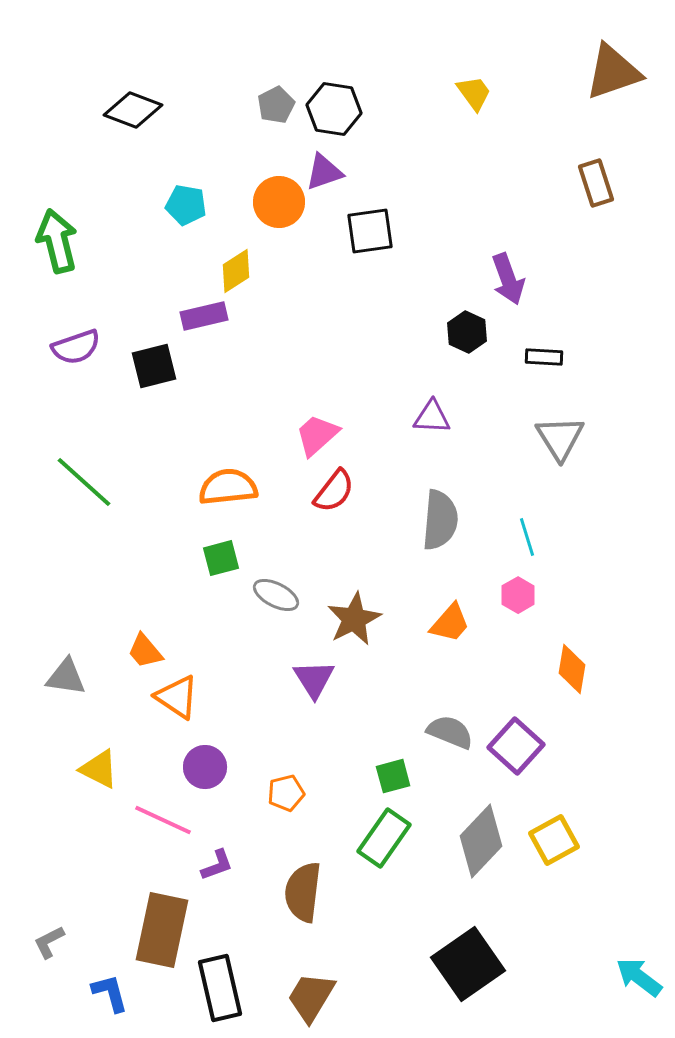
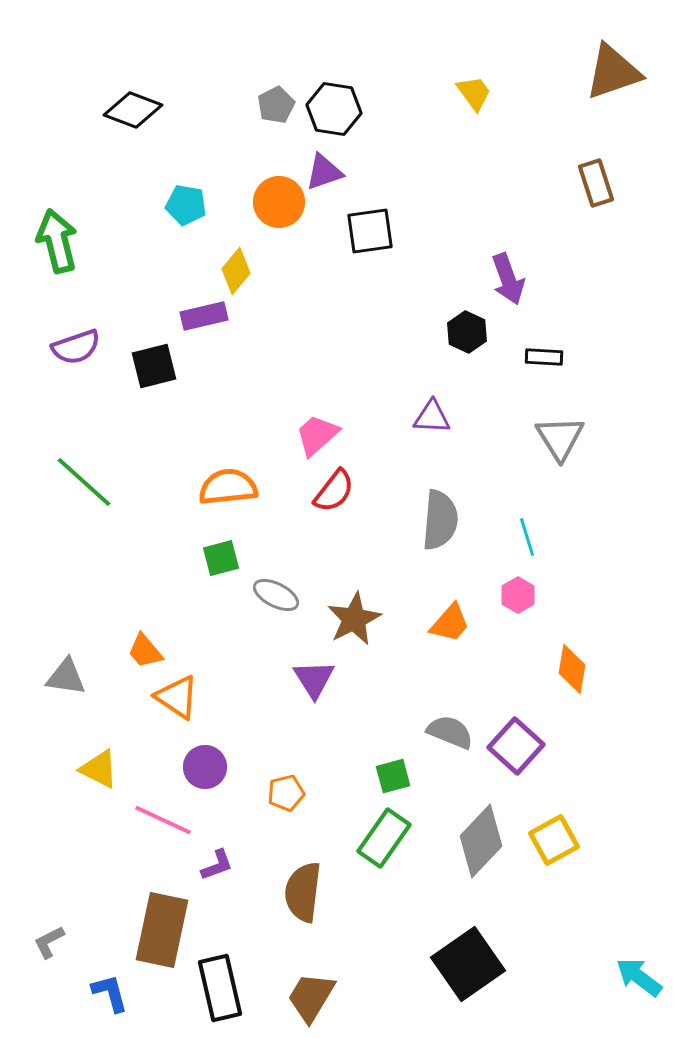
yellow diamond at (236, 271): rotated 18 degrees counterclockwise
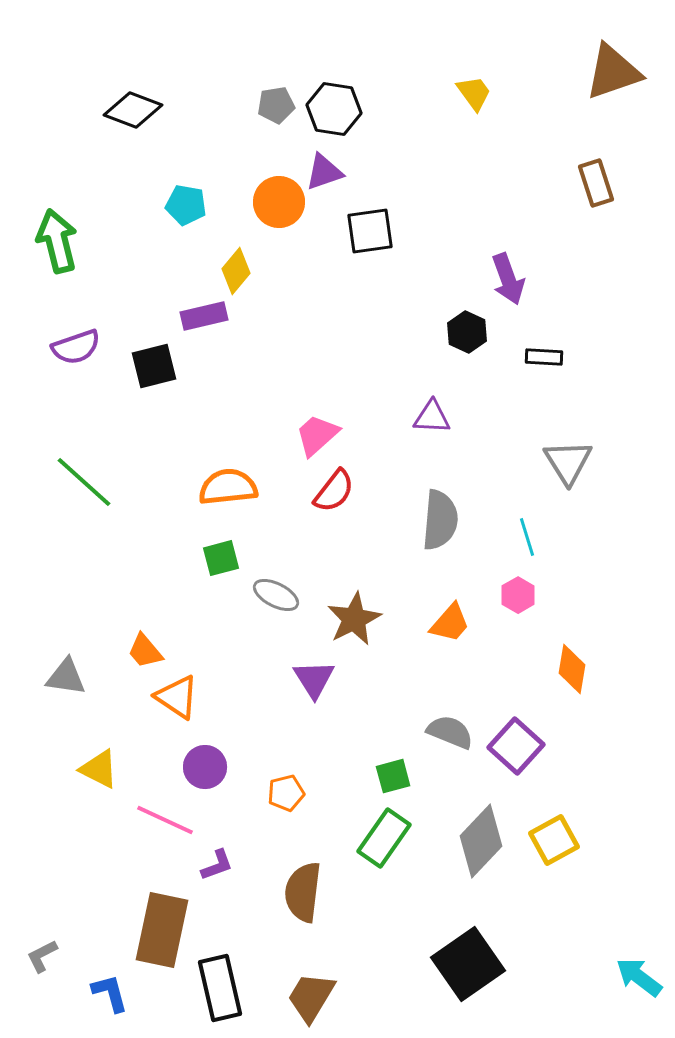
gray pentagon at (276, 105): rotated 18 degrees clockwise
gray triangle at (560, 438): moved 8 px right, 24 px down
pink line at (163, 820): moved 2 px right
gray L-shape at (49, 942): moved 7 px left, 14 px down
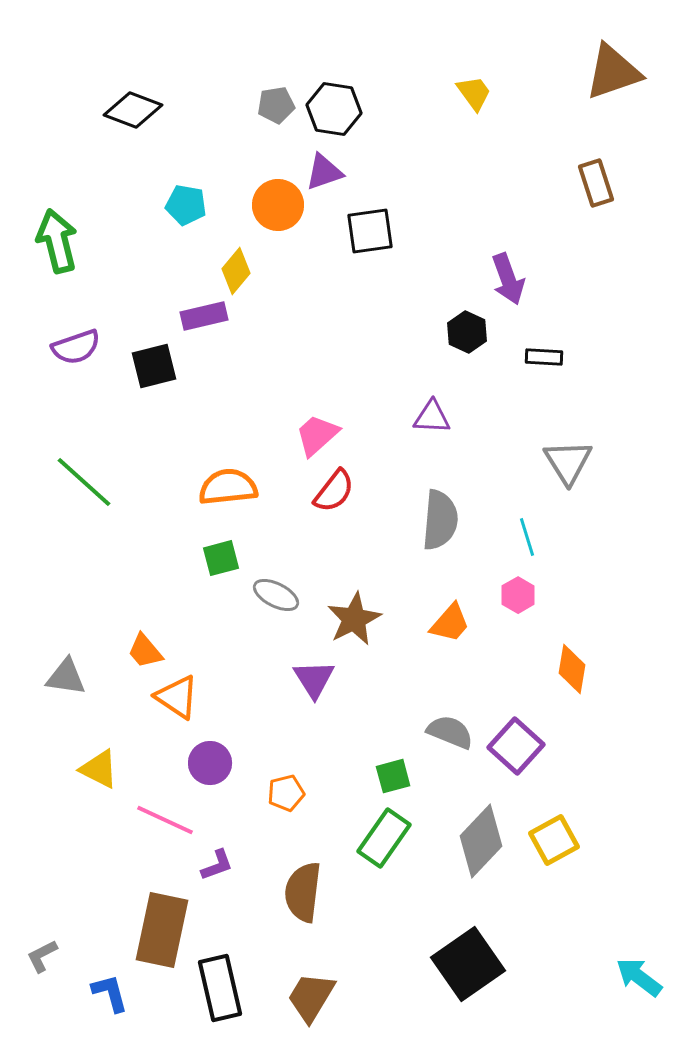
orange circle at (279, 202): moved 1 px left, 3 px down
purple circle at (205, 767): moved 5 px right, 4 px up
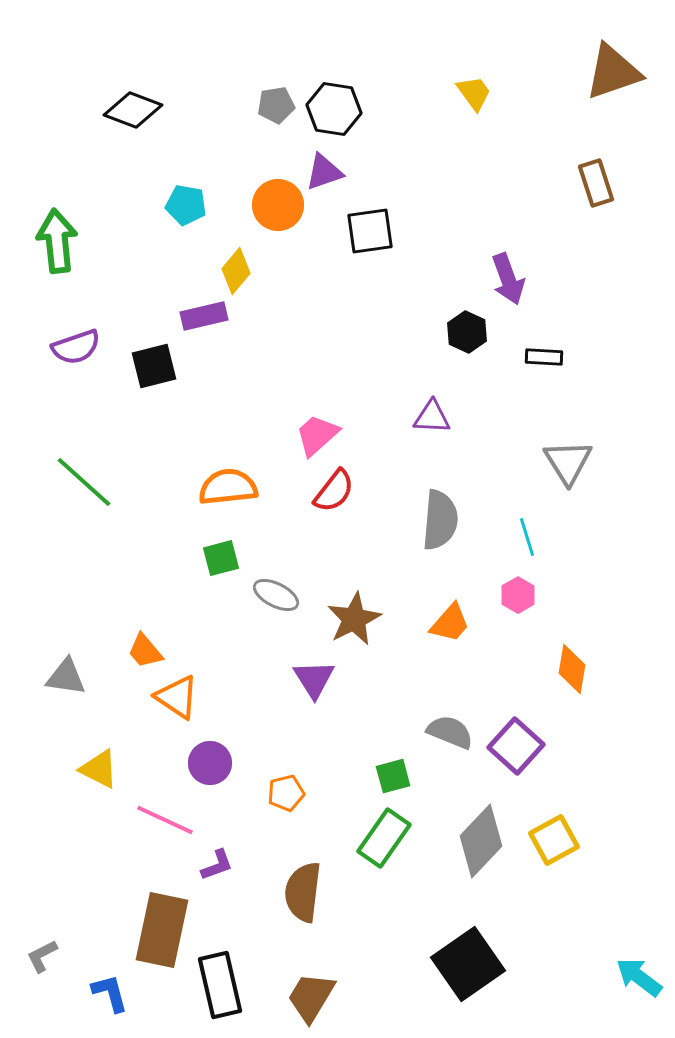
green arrow at (57, 241): rotated 8 degrees clockwise
black rectangle at (220, 988): moved 3 px up
